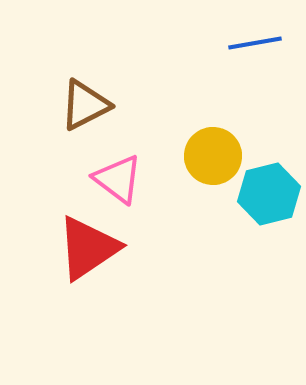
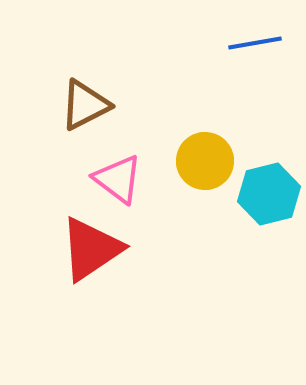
yellow circle: moved 8 px left, 5 px down
red triangle: moved 3 px right, 1 px down
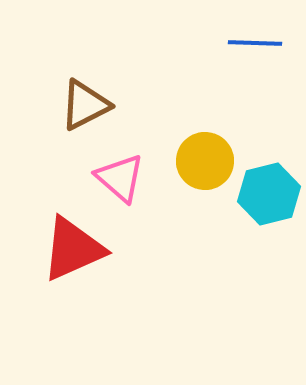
blue line: rotated 12 degrees clockwise
pink triangle: moved 2 px right, 1 px up; rotated 4 degrees clockwise
red triangle: moved 18 px left; rotated 10 degrees clockwise
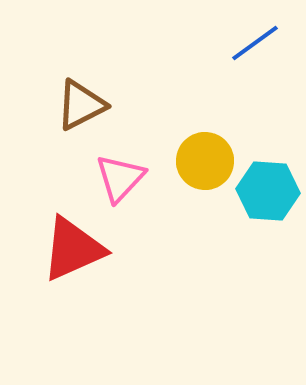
blue line: rotated 38 degrees counterclockwise
brown triangle: moved 4 px left
pink triangle: rotated 32 degrees clockwise
cyan hexagon: moved 1 px left, 3 px up; rotated 18 degrees clockwise
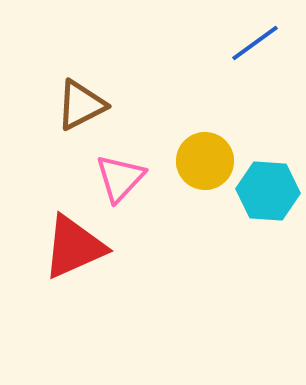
red triangle: moved 1 px right, 2 px up
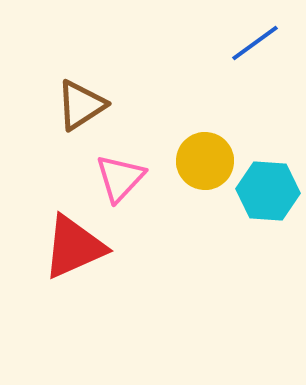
brown triangle: rotated 6 degrees counterclockwise
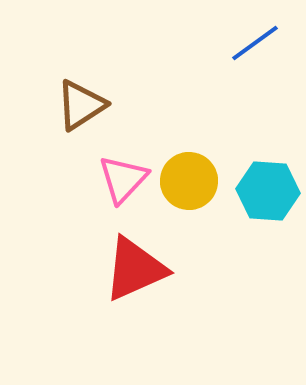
yellow circle: moved 16 px left, 20 px down
pink triangle: moved 3 px right, 1 px down
red triangle: moved 61 px right, 22 px down
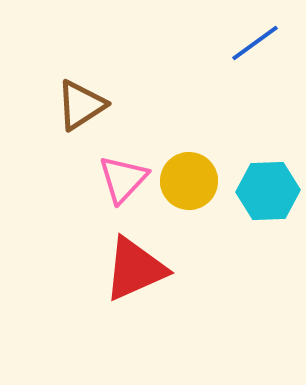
cyan hexagon: rotated 6 degrees counterclockwise
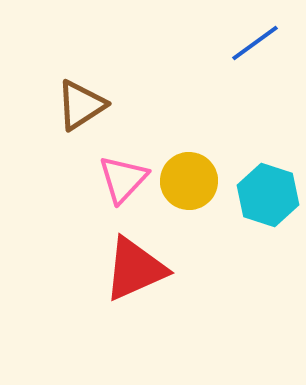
cyan hexagon: moved 4 px down; rotated 20 degrees clockwise
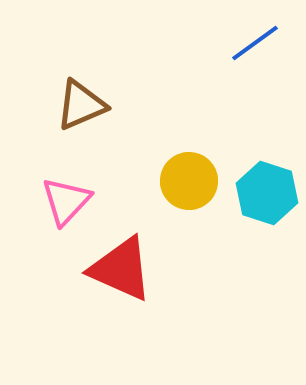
brown triangle: rotated 10 degrees clockwise
pink triangle: moved 57 px left, 22 px down
cyan hexagon: moved 1 px left, 2 px up
red triangle: moved 14 px left; rotated 48 degrees clockwise
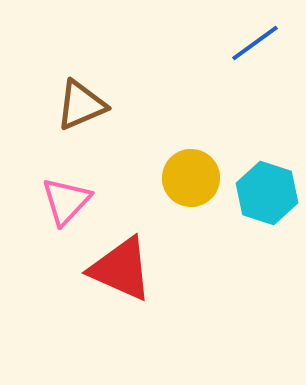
yellow circle: moved 2 px right, 3 px up
